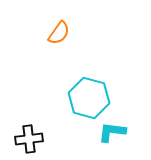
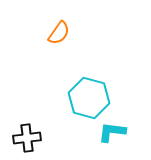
black cross: moved 2 px left, 1 px up
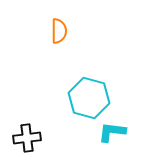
orange semicircle: moved 2 px up; rotated 35 degrees counterclockwise
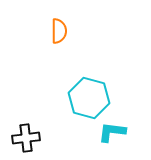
black cross: moved 1 px left
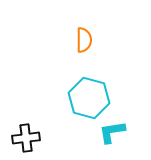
orange semicircle: moved 25 px right, 9 px down
cyan L-shape: rotated 16 degrees counterclockwise
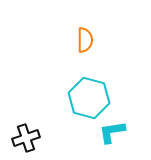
orange semicircle: moved 1 px right
black cross: rotated 12 degrees counterclockwise
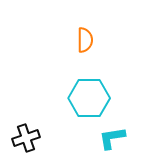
cyan hexagon: rotated 15 degrees counterclockwise
cyan L-shape: moved 6 px down
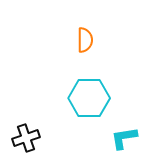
cyan L-shape: moved 12 px right
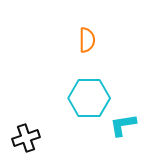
orange semicircle: moved 2 px right
cyan L-shape: moved 1 px left, 13 px up
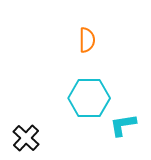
black cross: rotated 28 degrees counterclockwise
